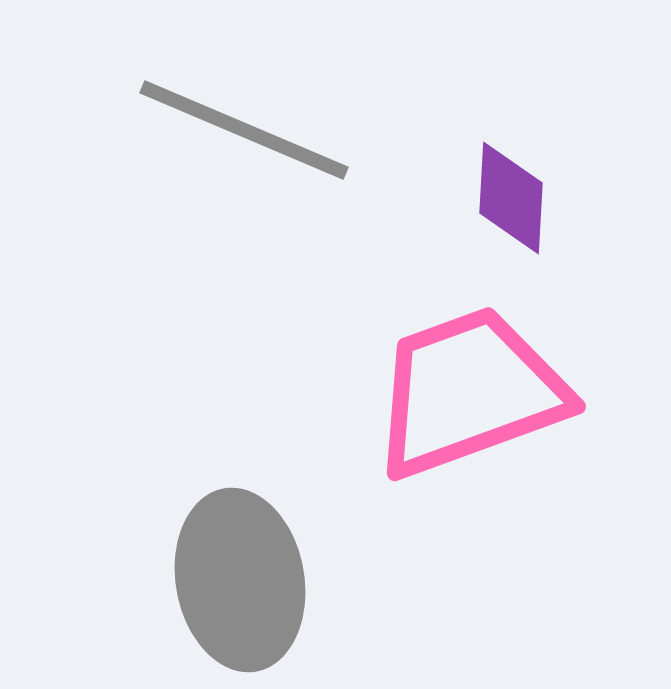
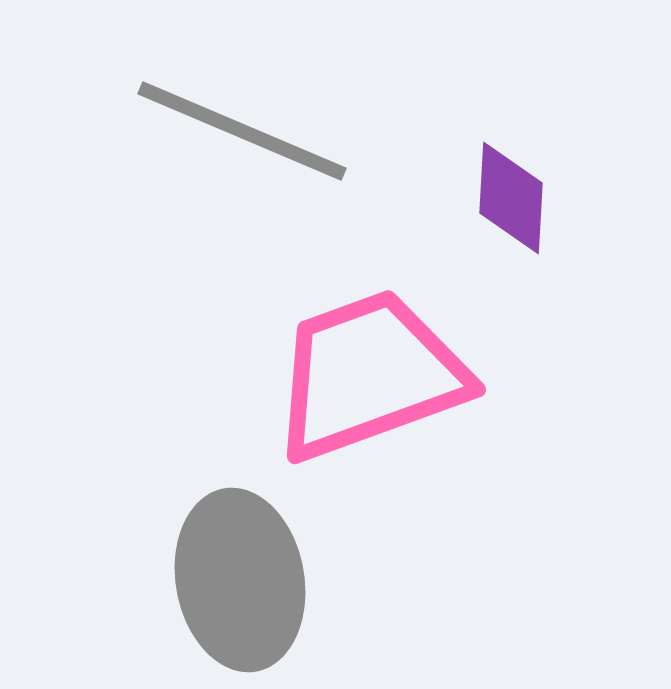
gray line: moved 2 px left, 1 px down
pink trapezoid: moved 100 px left, 17 px up
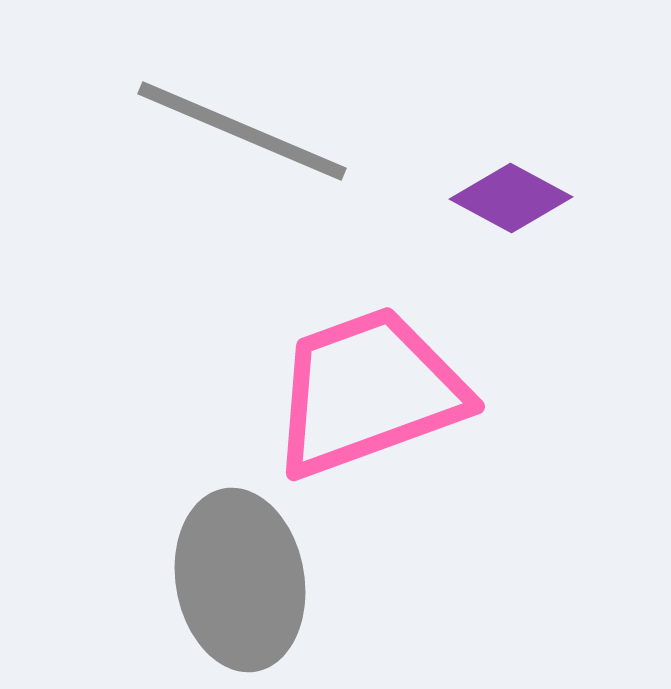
purple diamond: rotated 65 degrees counterclockwise
pink trapezoid: moved 1 px left, 17 px down
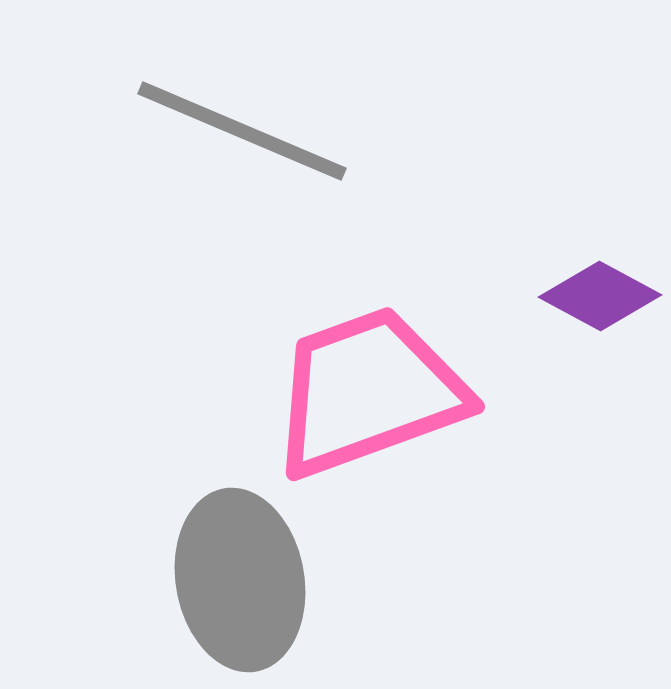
purple diamond: moved 89 px right, 98 px down
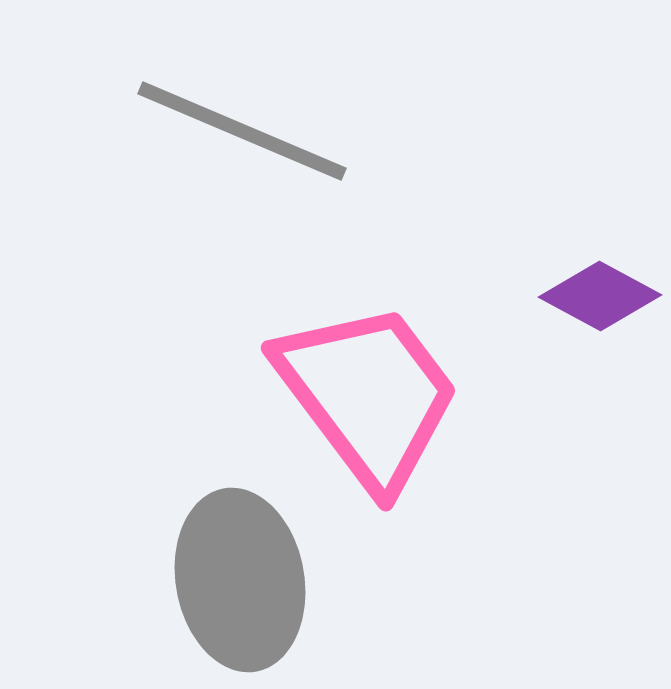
pink trapezoid: moved 3 px down; rotated 73 degrees clockwise
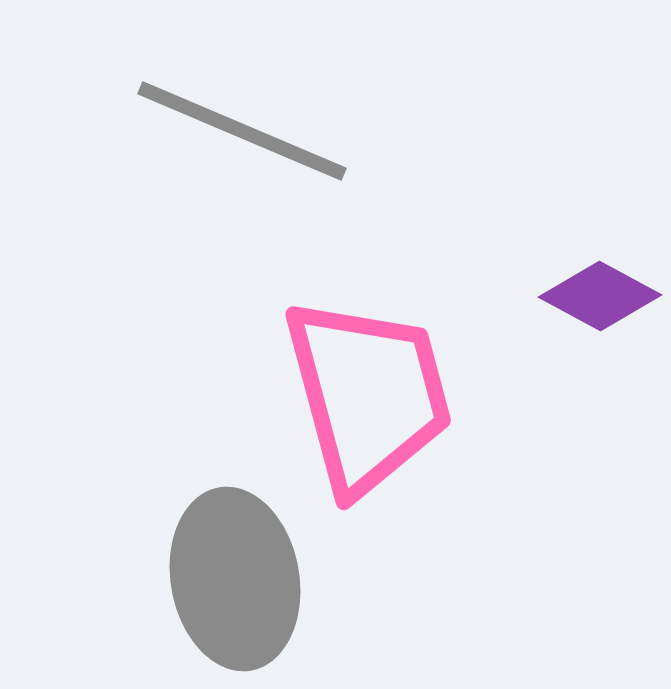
pink trapezoid: rotated 22 degrees clockwise
gray ellipse: moved 5 px left, 1 px up
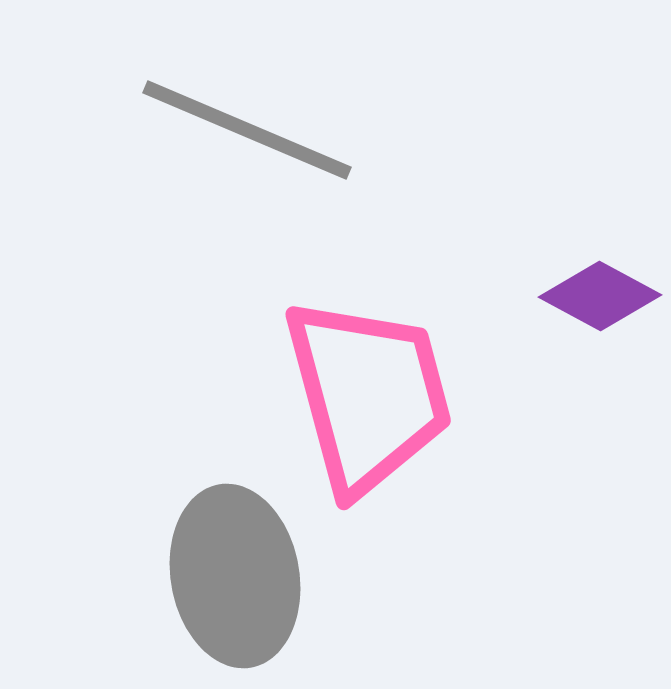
gray line: moved 5 px right, 1 px up
gray ellipse: moved 3 px up
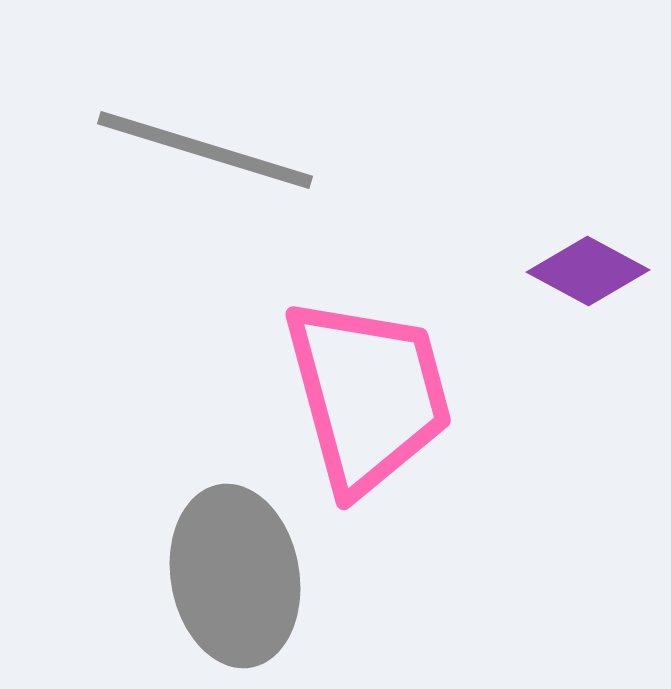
gray line: moved 42 px left, 20 px down; rotated 6 degrees counterclockwise
purple diamond: moved 12 px left, 25 px up
